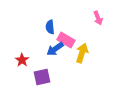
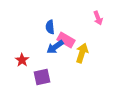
blue arrow: moved 2 px up
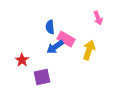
pink rectangle: moved 1 px up
yellow arrow: moved 7 px right, 3 px up
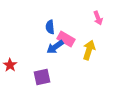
red star: moved 12 px left, 5 px down
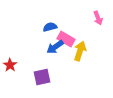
blue semicircle: rotated 80 degrees clockwise
yellow arrow: moved 9 px left, 1 px down
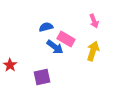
pink arrow: moved 4 px left, 3 px down
blue semicircle: moved 4 px left
blue arrow: rotated 108 degrees counterclockwise
yellow arrow: moved 13 px right
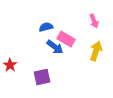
yellow arrow: moved 3 px right
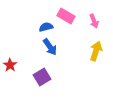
pink rectangle: moved 23 px up
blue arrow: moved 5 px left; rotated 18 degrees clockwise
purple square: rotated 18 degrees counterclockwise
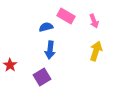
blue arrow: moved 3 px down; rotated 42 degrees clockwise
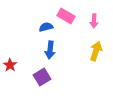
pink arrow: rotated 24 degrees clockwise
